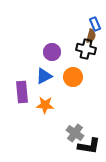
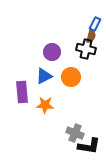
blue rectangle: rotated 48 degrees clockwise
orange circle: moved 2 px left
gray cross: rotated 12 degrees counterclockwise
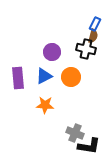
brown semicircle: moved 2 px right
purple rectangle: moved 4 px left, 14 px up
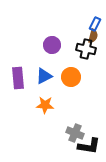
purple circle: moved 7 px up
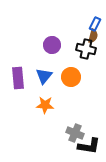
blue triangle: rotated 24 degrees counterclockwise
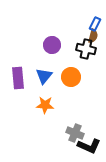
black L-shape: rotated 15 degrees clockwise
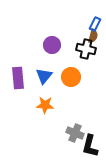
black L-shape: moved 1 px right; rotated 80 degrees clockwise
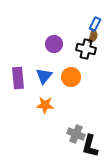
purple circle: moved 2 px right, 1 px up
gray cross: moved 1 px right, 1 px down
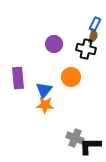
blue triangle: moved 14 px down
gray cross: moved 1 px left, 4 px down
black L-shape: rotated 75 degrees clockwise
